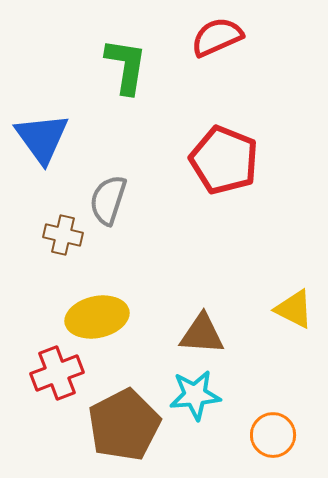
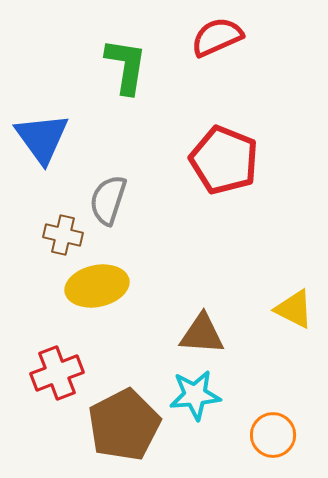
yellow ellipse: moved 31 px up
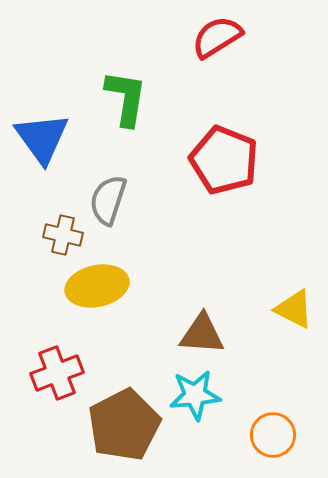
red semicircle: rotated 8 degrees counterclockwise
green L-shape: moved 32 px down
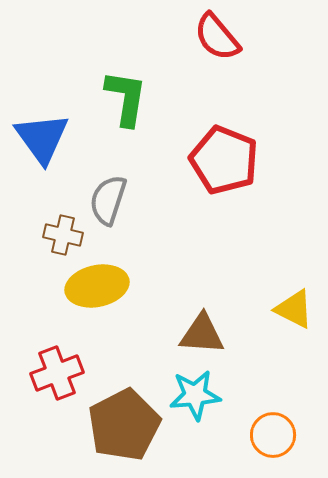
red semicircle: rotated 98 degrees counterclockwise
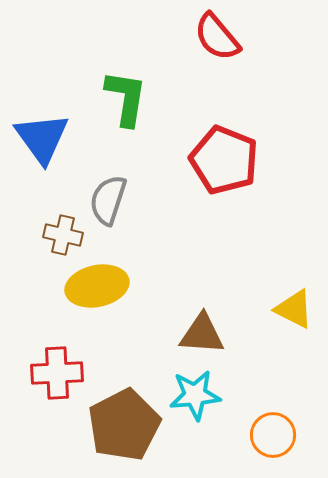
red cross: rotated 18 degrees clockwise
